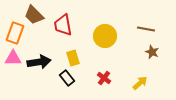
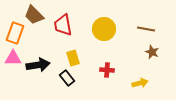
yellow circle: moved 1 px left, 7 px up
black arrow: moved 1 px left, 3 px down
red cross: moved 3 px right, 8 px up; rotated 32 degrees counterclockwise
yellow arrow: rotated 28 degrees clockwise
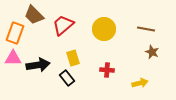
red trapezoid: rotated 60 degrees clockwise
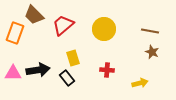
brown line: moved 4 px right, 2 px down
pink triangle: moved 15 px down
black arrow: moved 5 px down
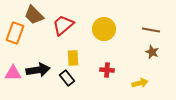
brown line: moved 1 px right, 1 px up
yellow rectangle: rotated 14 degrees clockwise
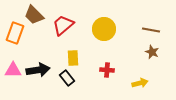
pink triangle: moved 3 px up
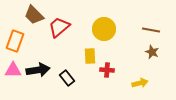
red trapezoid: moved 4 px left, 2 px down
orange rectangle: moved 8 px down
yellow rectangle: moved 17 px right, 2 px up
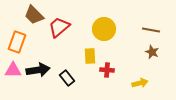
orange rectangle: moved 2 px right, 1 px down
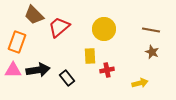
red cross: rotated 16 degrees counterclockwise
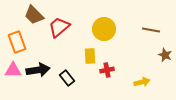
orange rectangle: rotated 40 degrees counterclockwise
brown star: moved 13 px right, 3 px down
yellow arrow: moved 2 px right, 1 px up
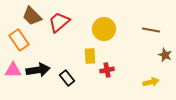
brown trapezoid: moved 2 px left, 1 px down
red trapezoid: moved 5 px up
orange rectangle: moved 2 px right, 2 px up; rotated 15 degrees counterclockwise
yellow arrow: moved 9 px right
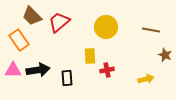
yellow circle: moved 2 px right, 2 px up
black rectangle: rotated 35 degrees clockwise
yellow arrow: moved 5 px left, 3 px up
